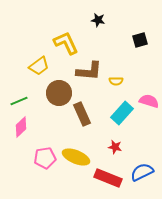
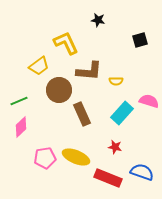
brown circle: moved 3 px up
blue semicircle: rotated 45 degrees clockwise
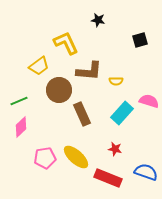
red star: moved 2 px down
yellow ellipse: rotated 20 degrees clockwise
blue semicircle: moved 4 px right
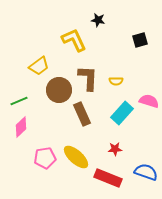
yellow L-shape: moved 8 px right, 3 px up
brown L-shape: moved 1 px left, 7 px down; rotated 92 degrees counterclockwise
red star: rotated 16 degrees counterclockwise
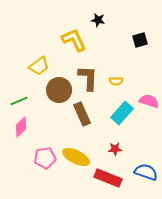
yellow ellipse: rotated 16 degrees counterclockwise
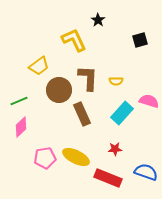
black star: rotated 24 degrees clockwise
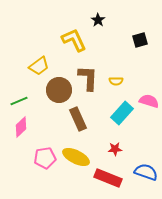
brown rectangle: moved 4 px left, 5 px down
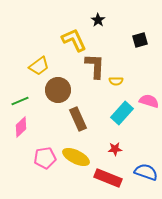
brown L-shape: moved 7 px right, 12 px up
brown circle: moved 1 px left
green line: moved 1 px right
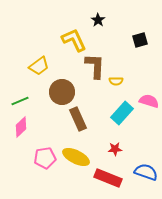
brown circle: moved 4 px right, 2 px down
